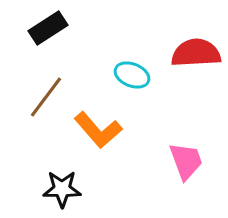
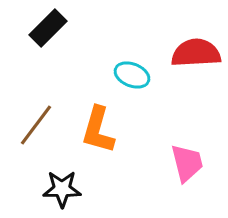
black rectangle: rotated 12 degrees counterclockwise
brown line: moved 10 px left, 28 px down
orange L-shape: rotated 57 degrees clockwise
pink trapezoid: moved 1 px right, 2 px down; rotated 6 degrees clockwise
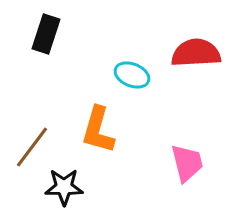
black rectangle: moved 2 px left, 6 px down; rotated 27 degrees counterclockwise
brown line: moved 4 px left, 22 px down
black star: moved 2 px right, 2 px up
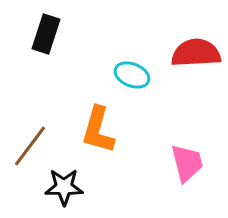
brown line: moved 2 px left, 1 px up
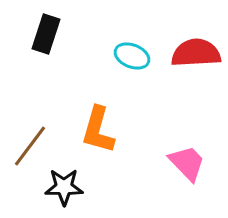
cyan ellipse: moved 19 px up
pink trapezoid: rotated 30 degrees counterclockwise
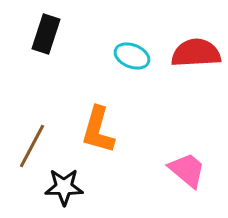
brown line: moved 2 px right; rotated 9 degrees counterclockwise
pink trapezoid: moved 7 px down; rotated 6 degrees counterclockwise
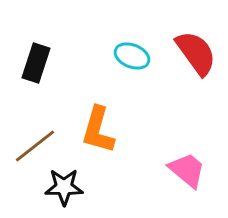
black rectangle: moved 10 px left, 29 px down
red semicircle: rotated 57 degrees clockwise
brown line: moved 3 px right; rotated 24 degrees clockwise
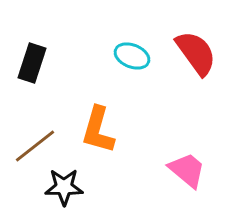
black rectangle: moved 4 px left
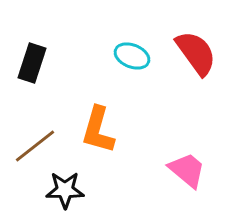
black star: moved 1 px right, 3 px down
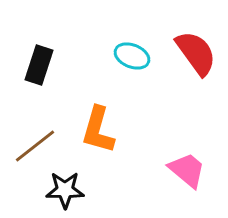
black rectangle: moved 7 px right, 2 px down
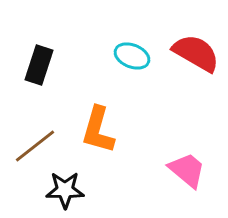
red semicircle: rotated 24 degrees counterclockwise
